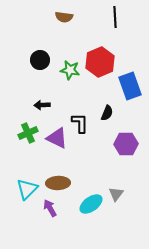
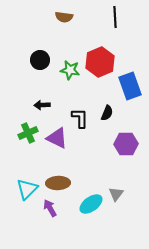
black L-shape: moved 5 px up
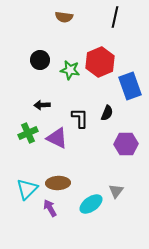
black line: rotated 15 degrees clockwise
gray triangle: moved 3 px up
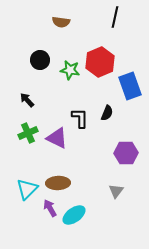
brown semicircle: moved 3 px left, 5 px down
black arrow: moved 15 px left, 5 px up; rotated 49 degrees clockwise
purple hexagon: moved 9 px down
cyan ellipse: moved 17 px left, 11 px down
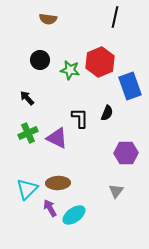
brown semicircle: moved 13 px left, 3 px up
black arrow: moved 2 px up
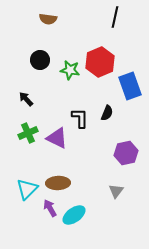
black arrow: moved 1 px left, 1 px down
purple hexagon: rotated 10 degrees counterclockwise
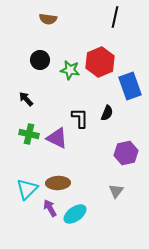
green cross: moved 1 px right, 1 px down; rotated 36 degrees clockwise
cyan ellipse: moved 1 px right, 1 px up
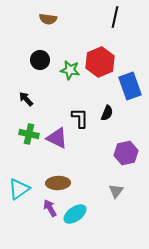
cyan triangle: moved 8 px left; rotated 10 degrees clockwise
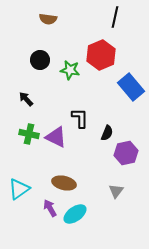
red hexagon: moved 1 px right, 7 px up
blue rectangle: moved 1 px right, 1 px down; rotated 20 degrees counterclockwise
black semicircle: moved 20 px down
purple triangle: moved 1 px left, 1 px up
brown ellipse: moved 6 px right; rotated 15 degrees clockwise
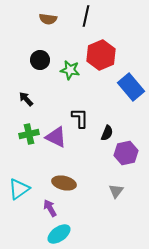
black line: moved 29 px left, 1 px up
green cross: rotated 24 degrees counterclockwise
cyan ellipse: moved 16 px left, 20 px down
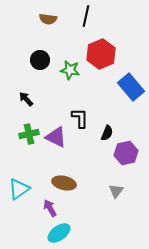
red hexagon: moved 1 px up
cyan ellipse: moved 1 px up
